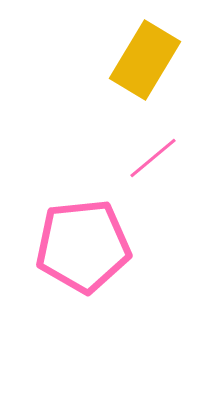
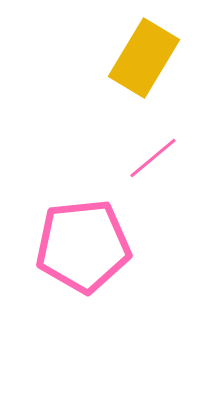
yellow rectangle: moved 1 px left, 2 px up
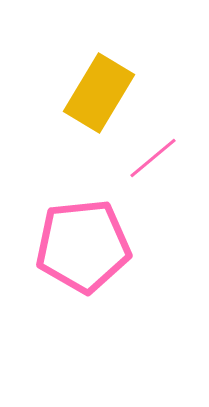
yellow rectangle: moved 45 px left, 35 px down
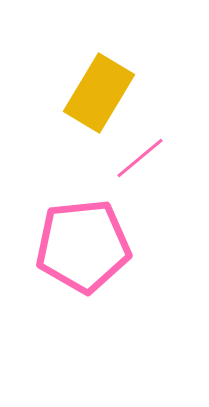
pink line: moved 13 px left
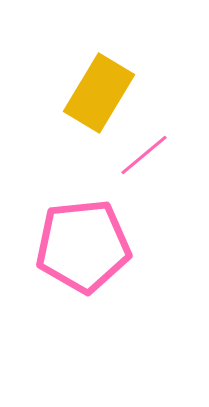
pink line: moved 4 px right, 3 px up
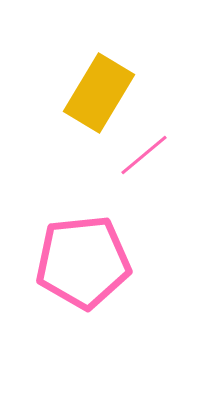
pink pentagon: moved 16 px down
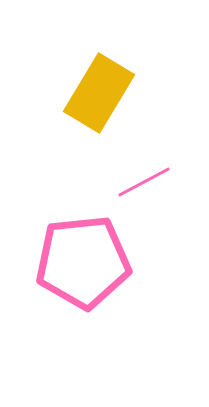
pink line: moved 27 px down; rotated 12 degrees clockwise
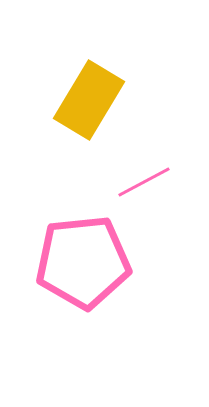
yellow rectangle: moved 10 px left, 7 px down
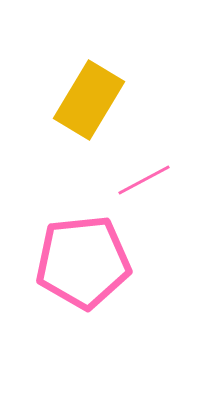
pink line: moved 2 px up
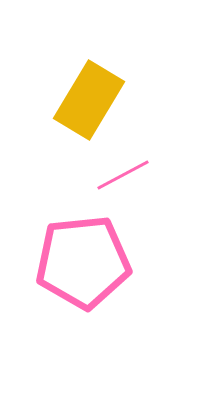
pink line: moved 21 px left, 5 px up
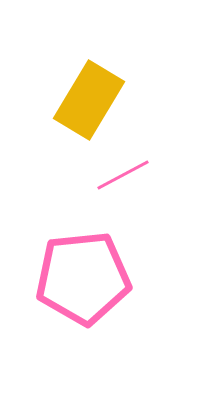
pink pentagon: moved 16 px down
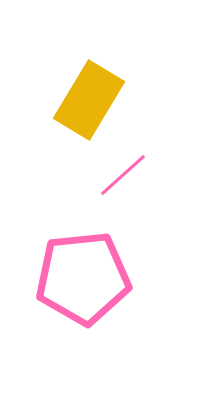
pink line: rotated 14 degrees counterclockwise
